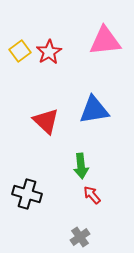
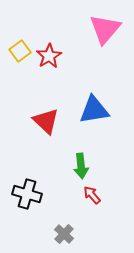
pink triangle: moved 12 px up; rotated 44 degrees counterclockwise
red star: moved 4 px down
gray cross: moved 16 px left, 3 px up; rotated 12 degrees counterclockwise
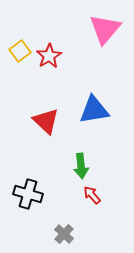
black cross: moved 1 px right
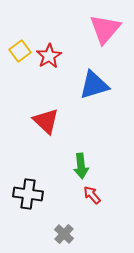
blue triangle: moved 25 px up; rotated 8 degrees counterclockwise
black cross: rotated 8 degrees counterclockwise
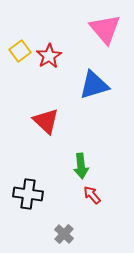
pink triangle: rotated 20 degrees counterclockwise
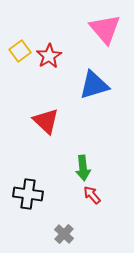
green arrow: moved 2 px right, 2 px down
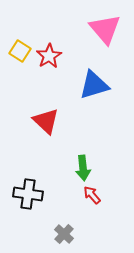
yellow square: rotated 20 degrees counterclockwise
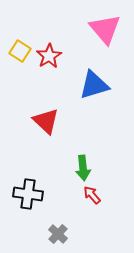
gray cross: moved 6 px left
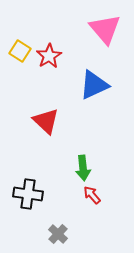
blue triangle: rotated 8 degrees counterclockwise
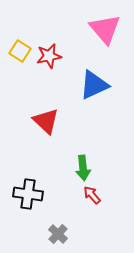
red star: rotated 20 degrees clockwise
